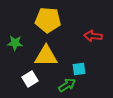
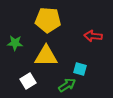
cyan square: moved 1 px right; rotated 24 degrees clockwise
white square: moved 2 px left, 2 px down
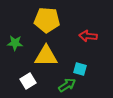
yellow pentagon: moved 1 px left
red arrow: moved 5 px left
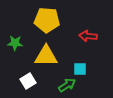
cyan square: rotated 16 degrees counterclockwise
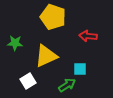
yellow pentagon: moved 6 px right, 3 px up; rotated 15 degrees clockwise
yellow triangle: rotated 25 degrees counterclockwise
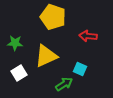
cyan square: rotated 24 degrees clockwise
white square: moved 9 px left, 8 px up
green arrow: moved 3 px left, 1 px up
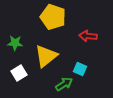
yellow triangle: rotated 15 degrees counterclockwise
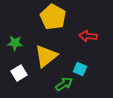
yellow pentagon: rotated 10 degrees clockwise
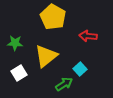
cyan square: rotated 24 degrees clockwise
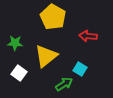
cyan square: rotated 16 degrees counterclockwise
white square: rotated 21 degrees counterclockwise
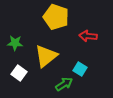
yellow pentagon: moved 3 px right; rotated 10 degrees counterclockwise
